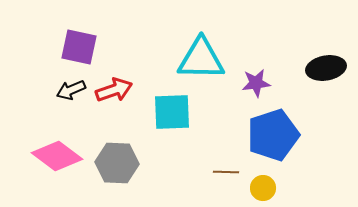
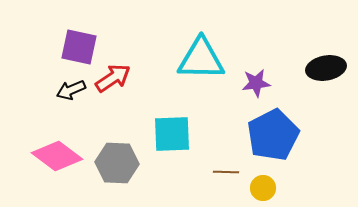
red arrow: moved 1 px left, 12 px up; rotated 15 degrees counterclockwise
cyan square: moved 22 px down
blue pentagon: rotated 9 degrees counterclockwise
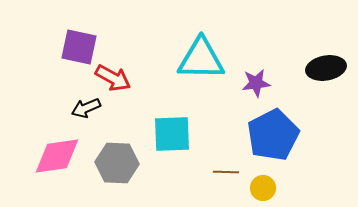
red arrow: rotated 63 degrees clockwise
black arrow: moved 15 px right, 18 px down
pink diamond: rotated 45 degrees counterclockwise
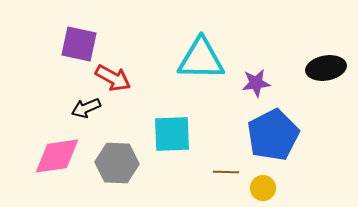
purple square: moved 3 px up
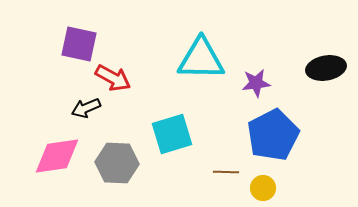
cyan square: rotated 15 degrees counterclockwise
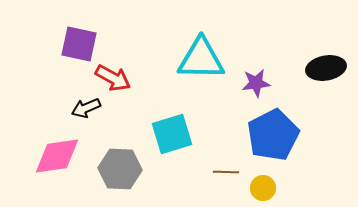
gray hexagon: moved 3 px right, 6 px down
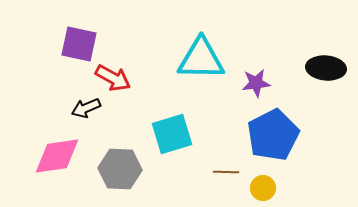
black ellipse: rotated 15 degrees clockwise
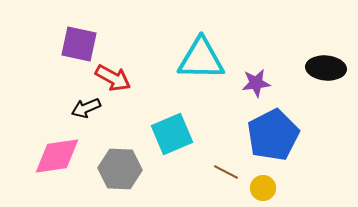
cyan square: rotated 6 degrees counterclockwise
brown line: rotated 25 degrees clockwise
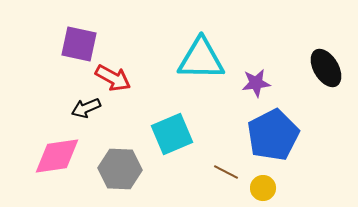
black ellipse: rotated 54 degrees clockwise
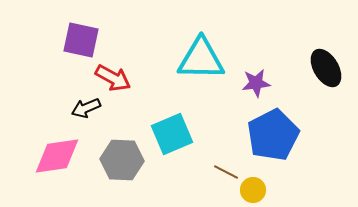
purple square: moved 2 px right, 4 px up
gray hexagon: moved 2 px right, 9 px up
yellow circle: moved 10 px left, 2 px down
